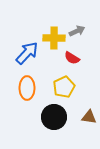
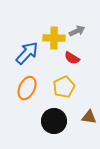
orange ellipse: rotated 25 degrees clockwise
black circle: moved 4 px down
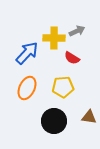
yellow pentagon: moved 1 px left; rotated 20 degrees clockwise
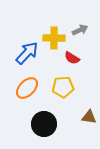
gray arrow: moved 3 px right, 1 px up
orange ellipse: rotated 20 degrees clockwise
black circle: moved 10 px left, 3 px down
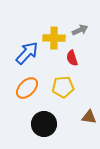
red semicircle: rotated 42 degrees clockwise
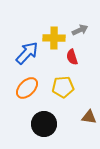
red semicircle: moved 1 px up
